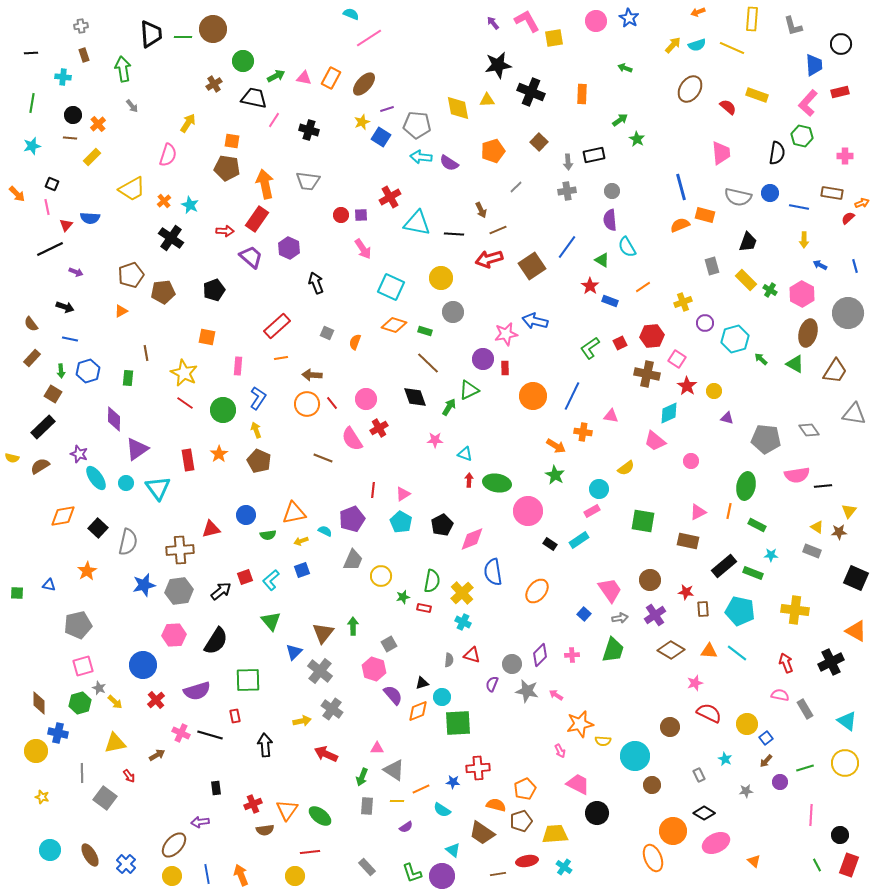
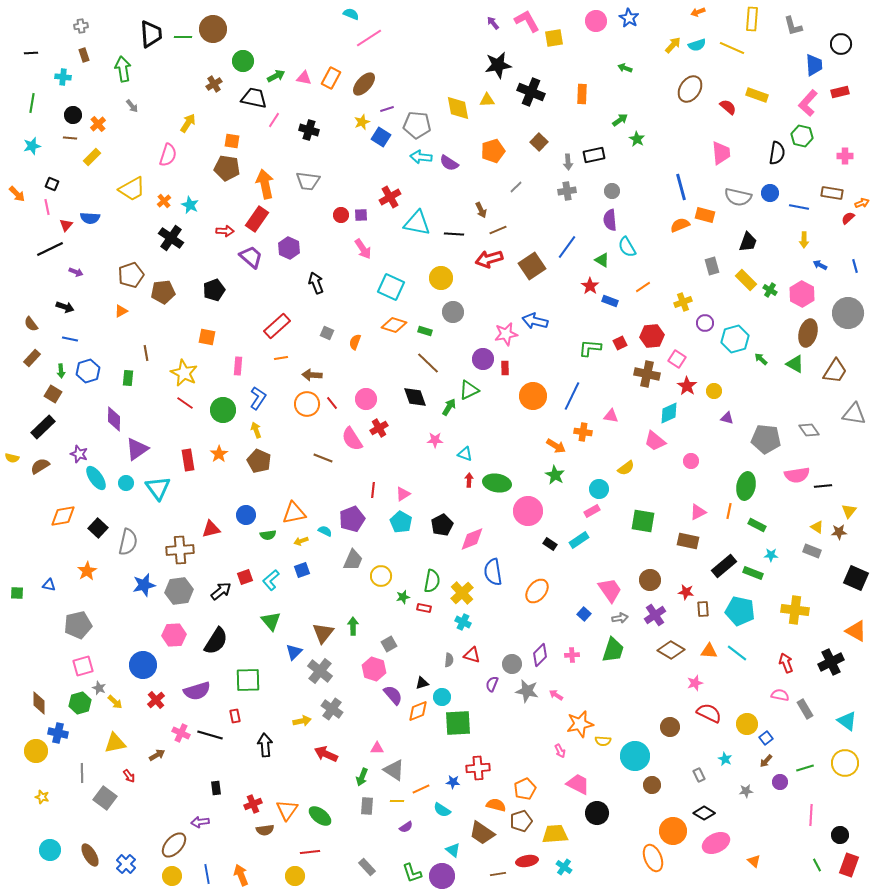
green L-shape at (590, 348): rotated 40 degrees clockwise
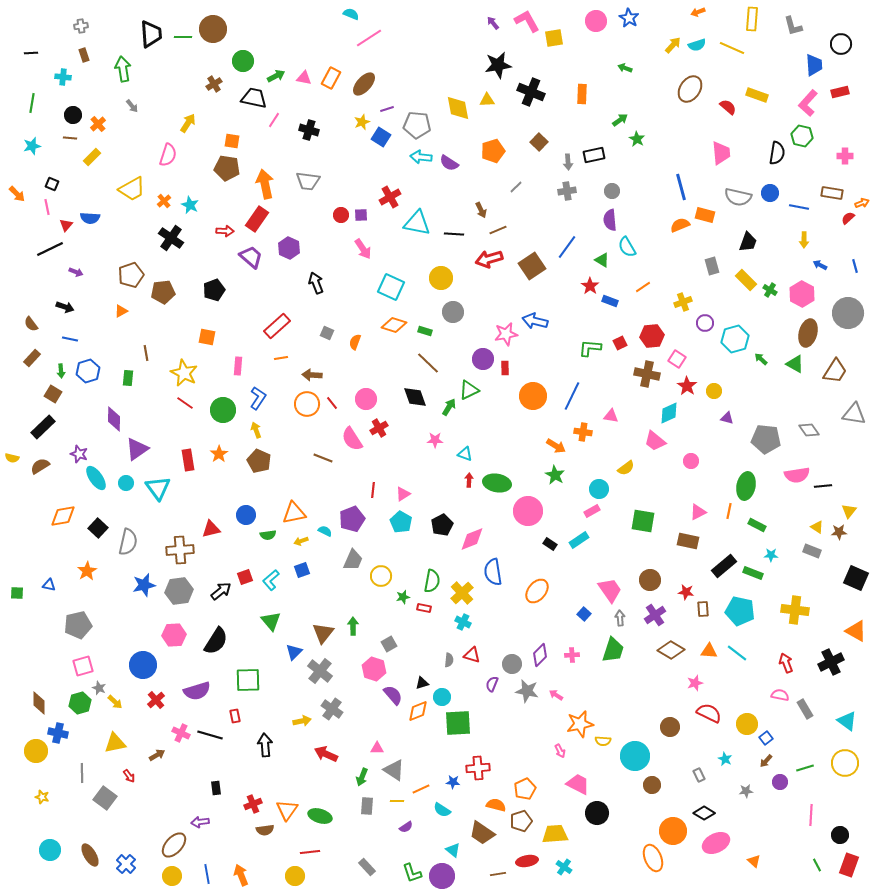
gray arrow at (620, 618): rotated 84 degrees counterclockwise
green ellipse at (320, 816): rotated 20 degrees counterclockwise
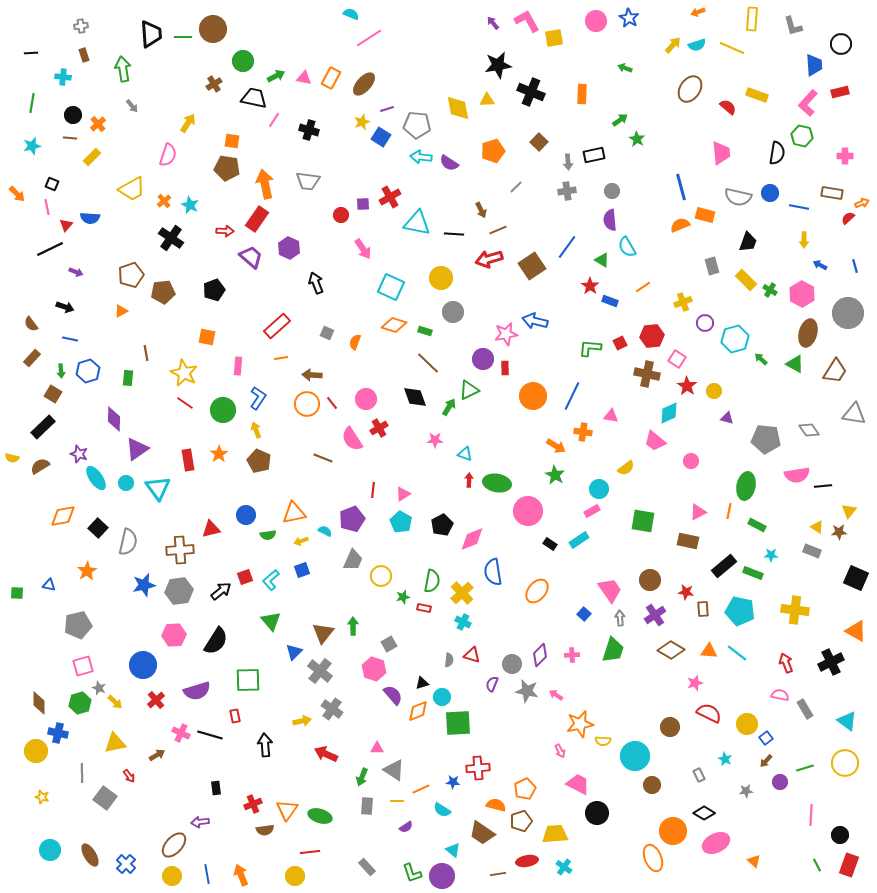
purple square at (361, 215): moved 2 px right, 11 px up
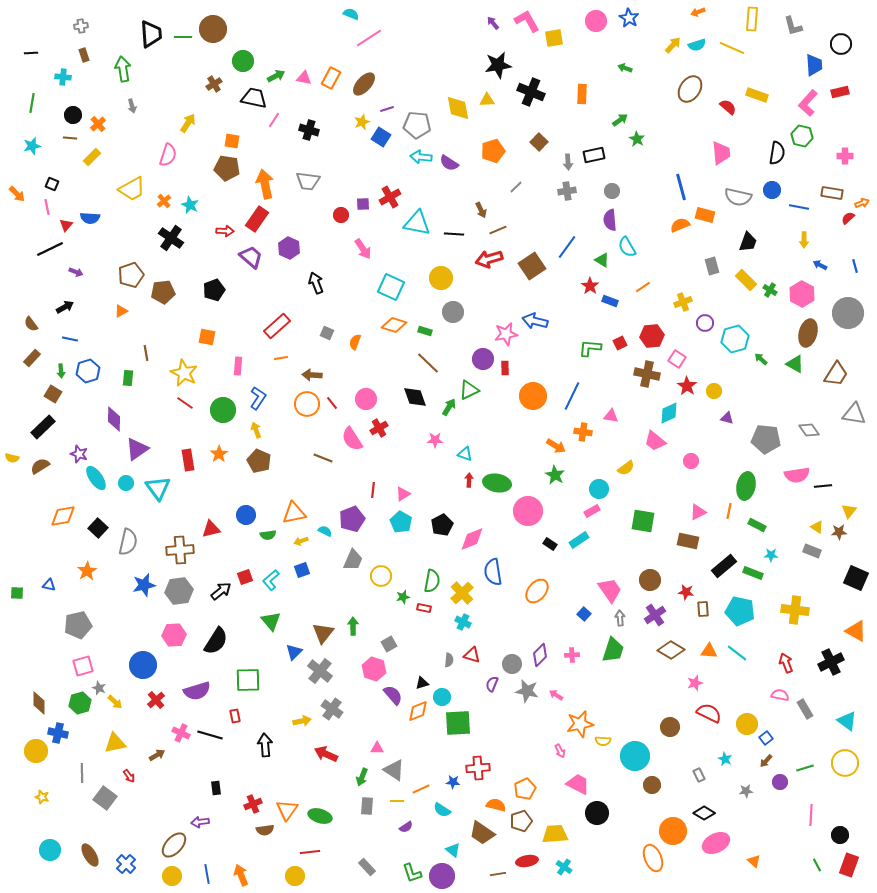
gray arrow at (132, 106): rotated 24 degrees clockwise
blue circle at (770, 193): moved 2 px right, 3 px up
black arrow at (65, 307): rotated 48 degrees counterclockwise
brown trapezoid at (835, 371): moved 1 px right, 3 px down
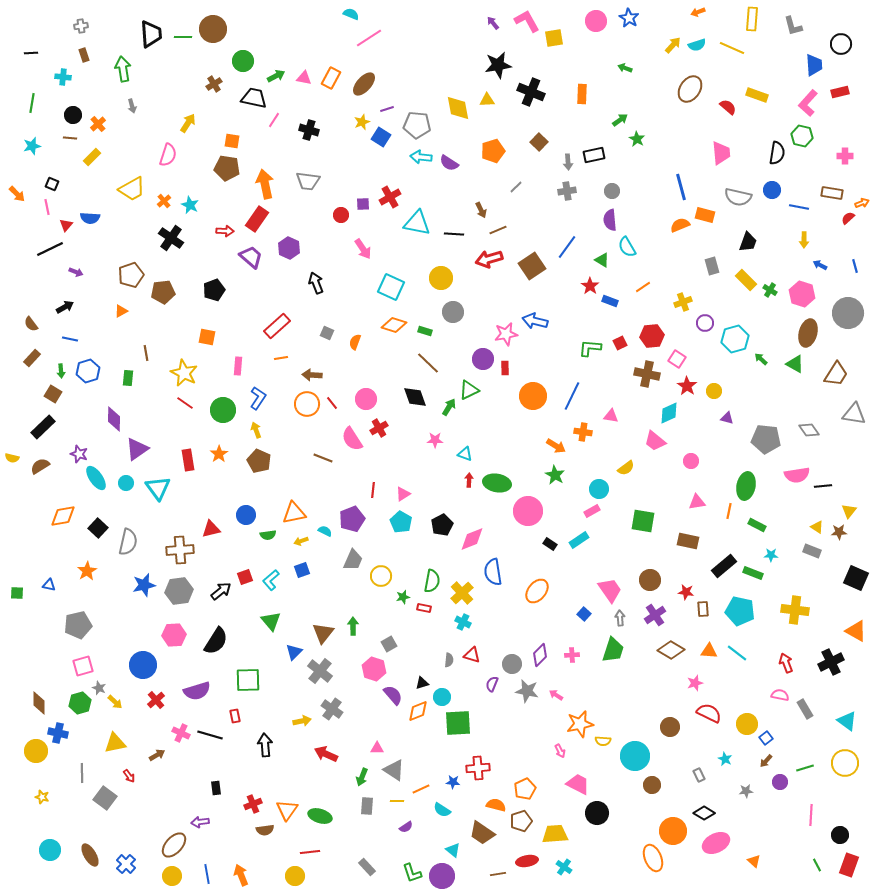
pink hexagon at (802, 294): rotated 10 degrees counterclockwise
pink triangle at (698, 512): moved 1 px left, 10 px up; rotated 18 degrees clockwise
